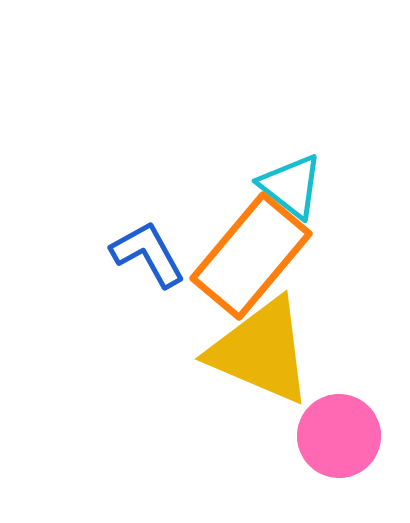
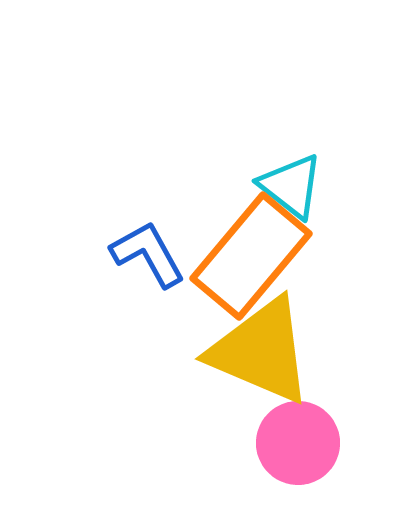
pink circle: moved 41 px left, 7 px down
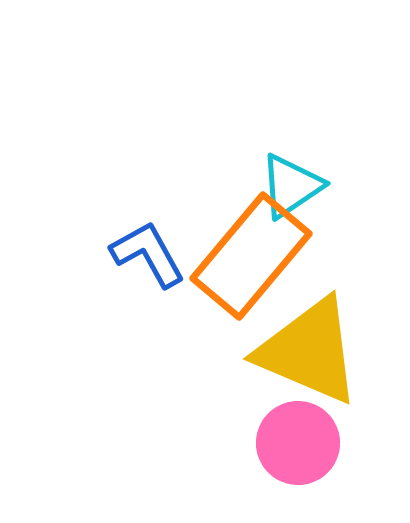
cyan triangle: rotated 48 degrees clockwise
yellow triangle: moved 48 px right
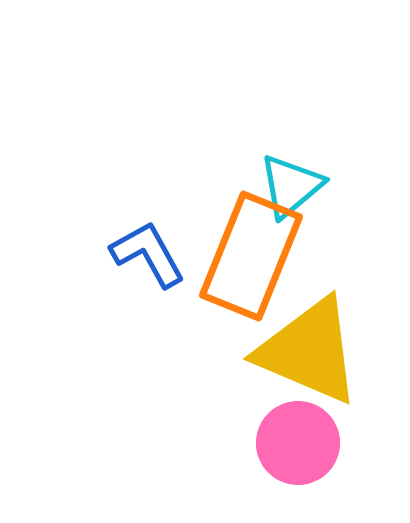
cyan triangle: rotated 6 degrees counterclockwise
orange rectangle: rotated 18 degrees counterclockwise
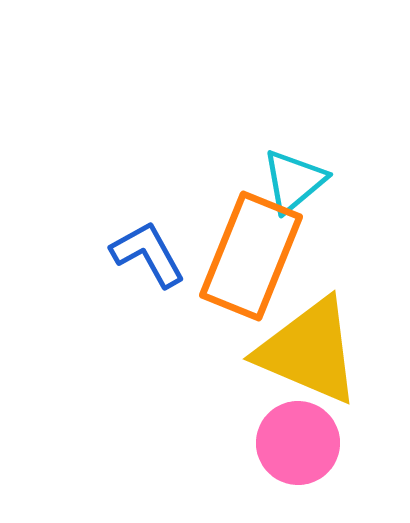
cyan triangle: moved 3 px right, 5 px up
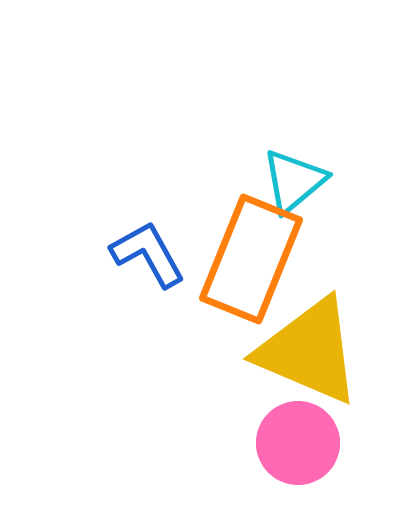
orange rectangle: moved 3 px down
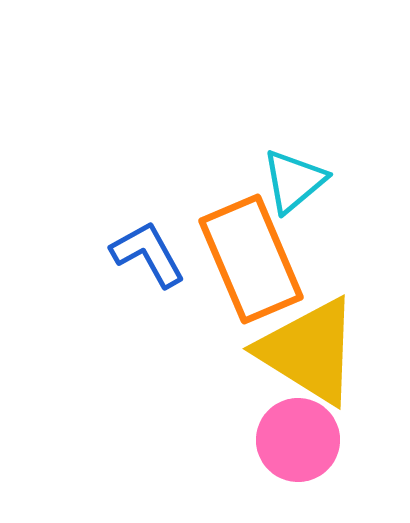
orange rectangle: rotated 45 degrees counterclockwise
yellow triangle: rotated 9 degrees clockwise
pink circle: moved 3 px up
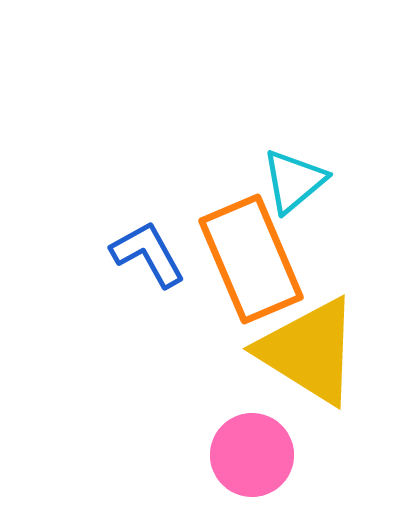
pink circle: moved 46 px left, 15 px down
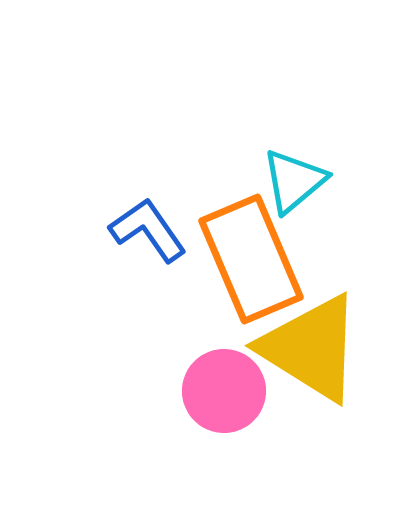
blue L-shape: moved 24 px up; rotated 6 degrees counterclockwise
yellow triangle: moved 2 px right, 3 px up
pink circle: moved 28 px left, 64 px up
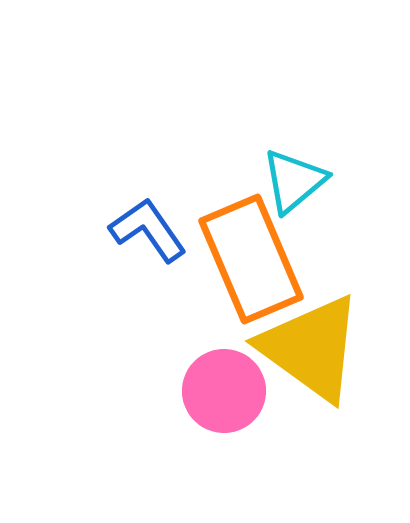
yellow triangle: rotated 4 degrees clockwise
